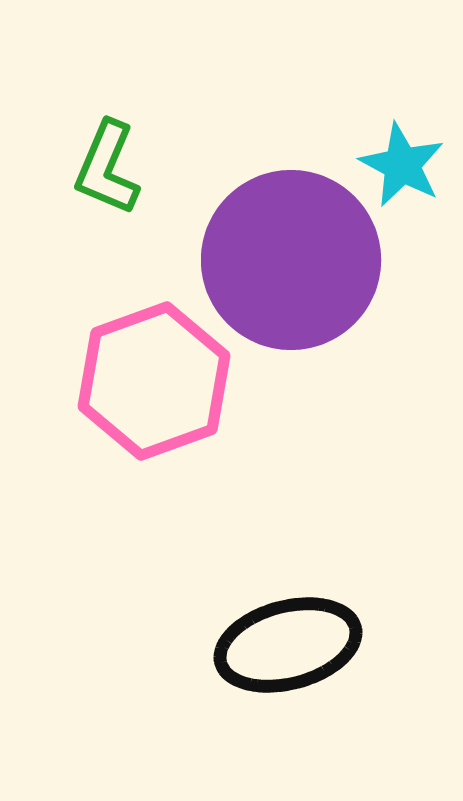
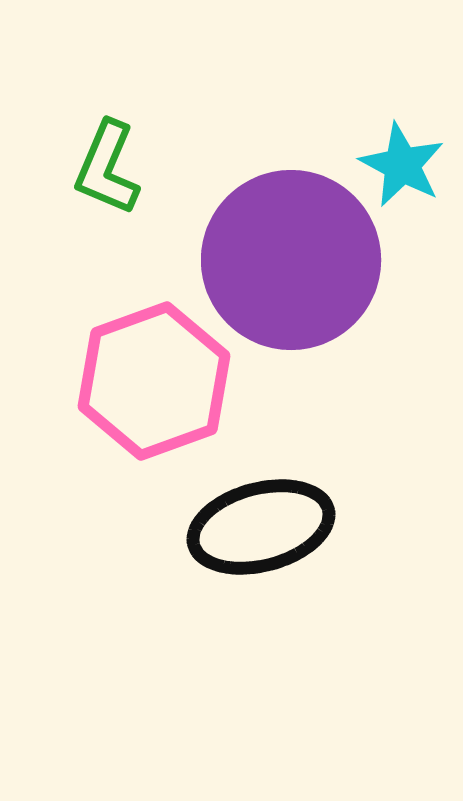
black ellipse: moved 27 px left, 118 px up
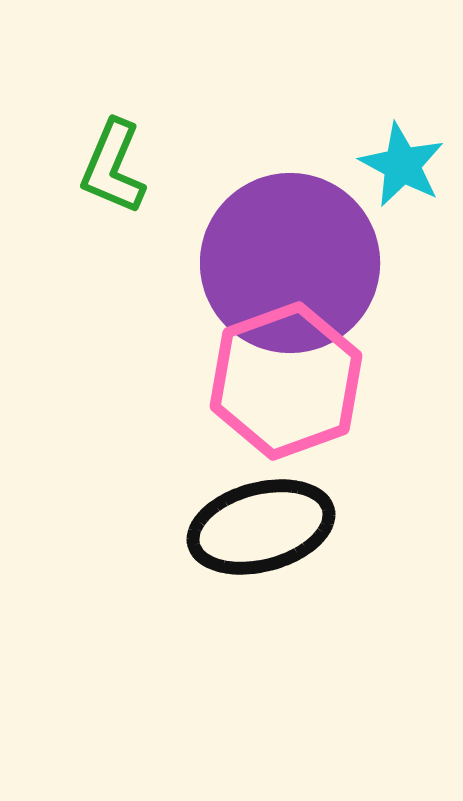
green L-shape: moved 6 px right, 1 px up
purple circle: moved 1 px left, 3 px down
pink hexagon: moved 132 px right
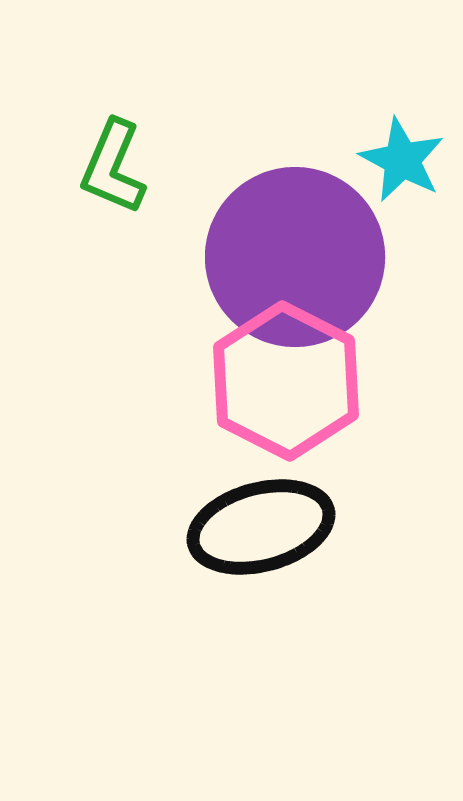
cyan star: moved 5 px up
purple circle: moved 5 px right, 6 px up
pink hexagon: rotated 13 degrees counterclockwise
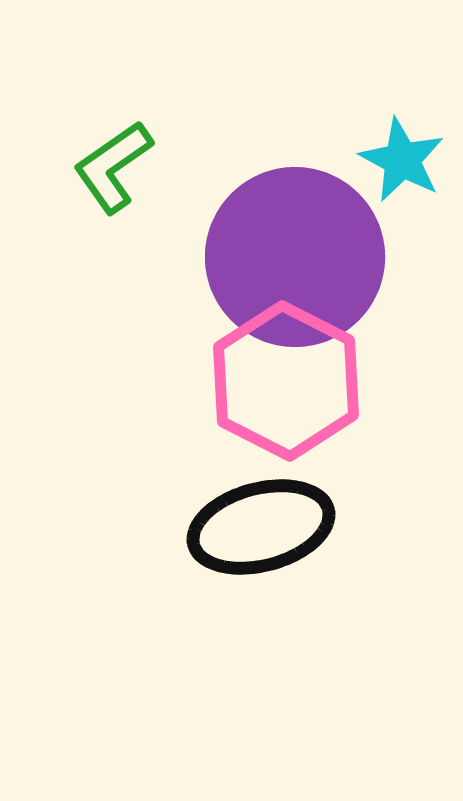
green L-shape: rotated 32 degrees clockwise
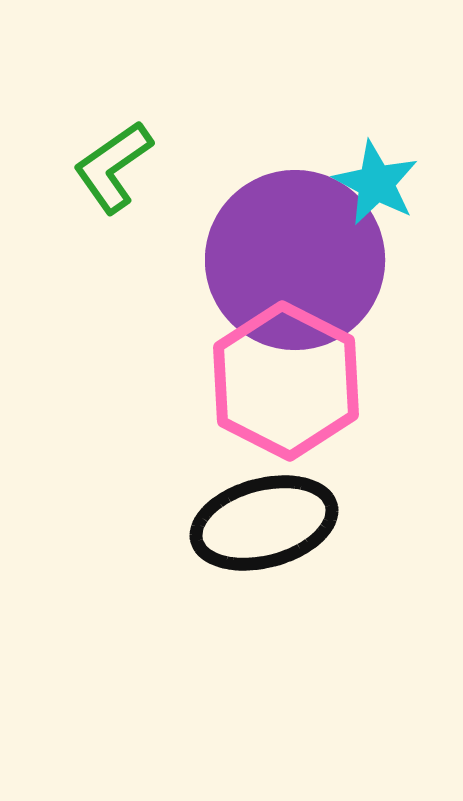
cyan star: moved 26 px left, 23 px down
purple circle: moved 3 px down
black ellipse: moved 3 px right, 4 px up
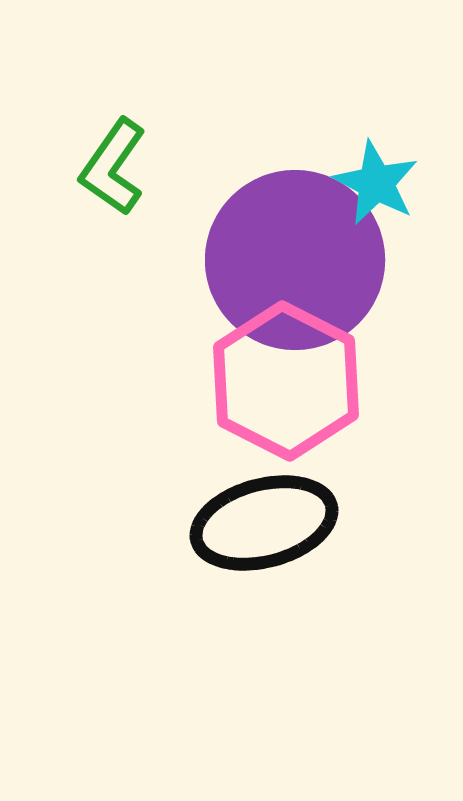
green L-shape: rotated 20 degrees counterclockwise
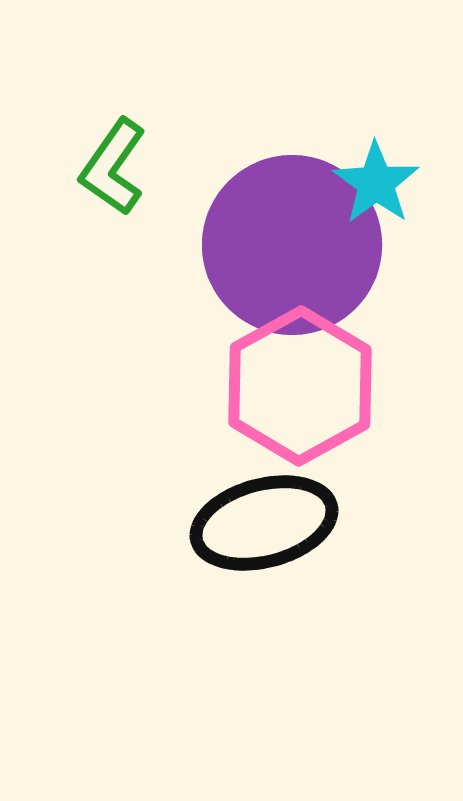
cyan star: rotated 8 degrees clockwise
purple circle: moved 3 px left, 15 px up
pink hexagon: moved 14 px right, 5 px down; rotated 4 degrees clockwise
